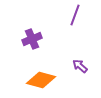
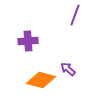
purple cross: moved 4 px left, 2 px down; rotated 18 degrees clockwise
purple arrow: moved 12 px left, 3 px down
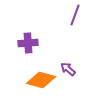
purple cross: moved 2 px down
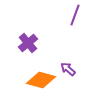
purple cross: rotated 36 degrees counterclockwise
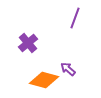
purple line: moved 3 px down
orange diamond: moved 3 px right
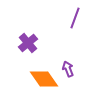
purple arrow: rotated 28 degrees clockwise
orange diamond: moved 1 px up; rotated 40 degrees clockwise
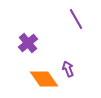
purple line: moved 1 px right, 1 px down; rotated 50 degrees counterclockwise
